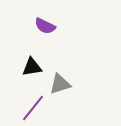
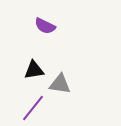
black triangle: moved 2 px right, 3 px down
gray triangle: rotated 25 degrees clockwise
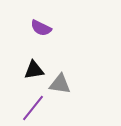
purple semicircle: moved 4 px left, 2 px down
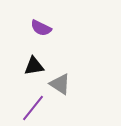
black triangle: moved 4 px up
gray triangle: rotated 25 degrees clockwise
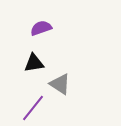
purple semicircle: rotated 135 degrees clockwise
black triangle: moved 3 px up
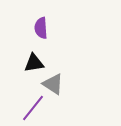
purple semicircle: rotated 75 degrees counterclockwise
gray triangle: moved 7 px left
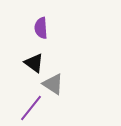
black triangle: rotated 45 degrees clockwise
purple line: moved 2 px left
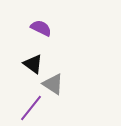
purple semicircle: rotated 120 degrees clockwise
black triangle: moved 1 px left, 1 px down
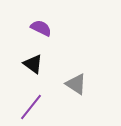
gray triangle: moved 23 px right
purple line: moved 1 px up
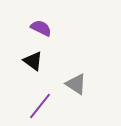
black triangle: moved 3 px up
purple line: moved 9 px right, 1 px up
